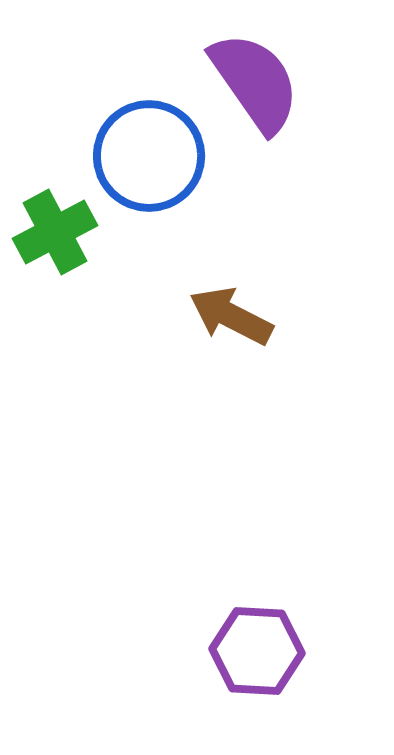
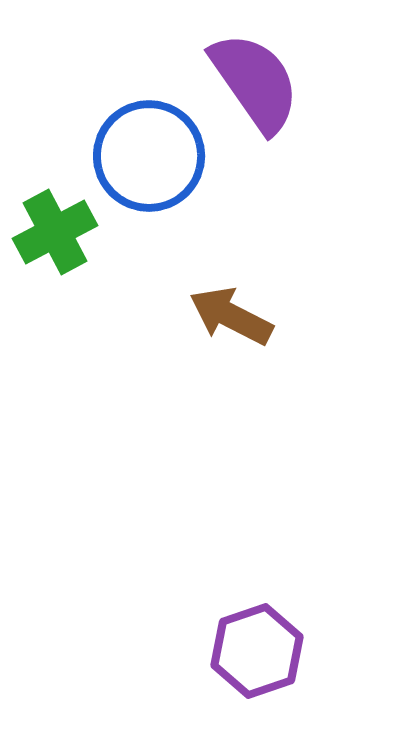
purple hexagon: rotated 22 degrees counterclockwise
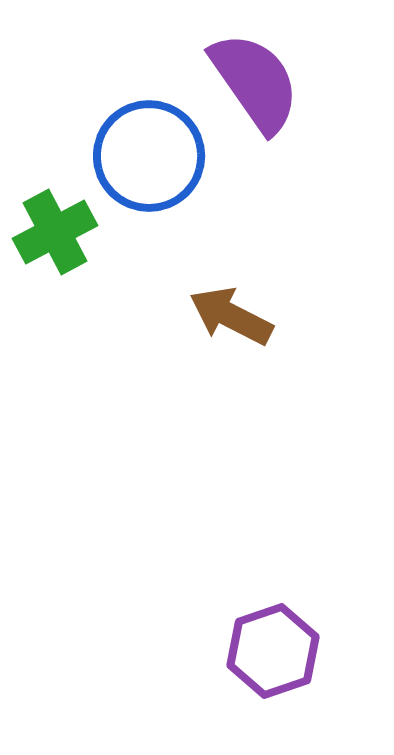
purple hexagon: moved 16 px right
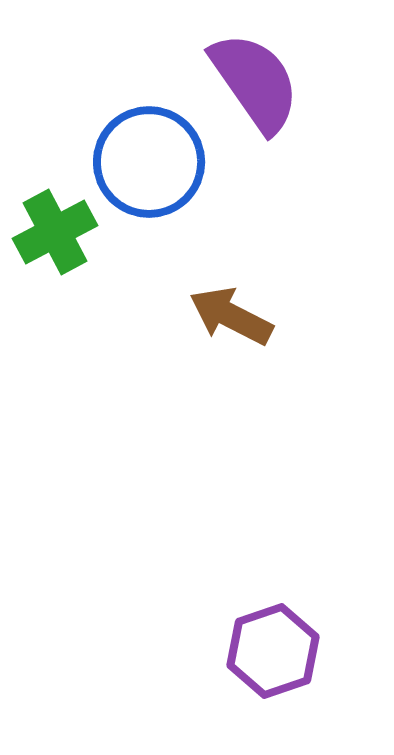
blue circle: moved 6 px down
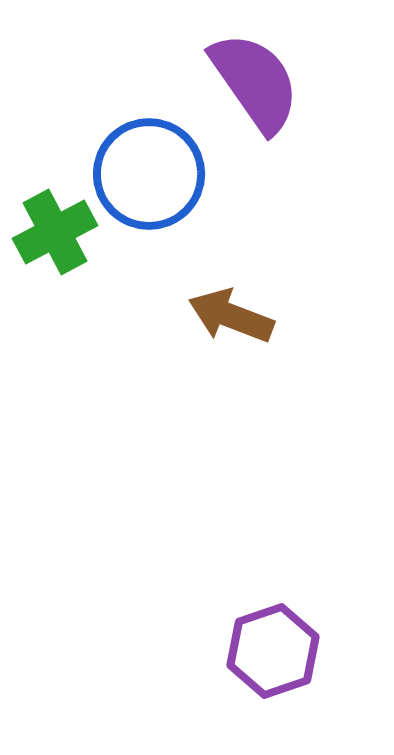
blue circle: moved 12 px down
brown arrow: rotated 6 degrees counterclockwise
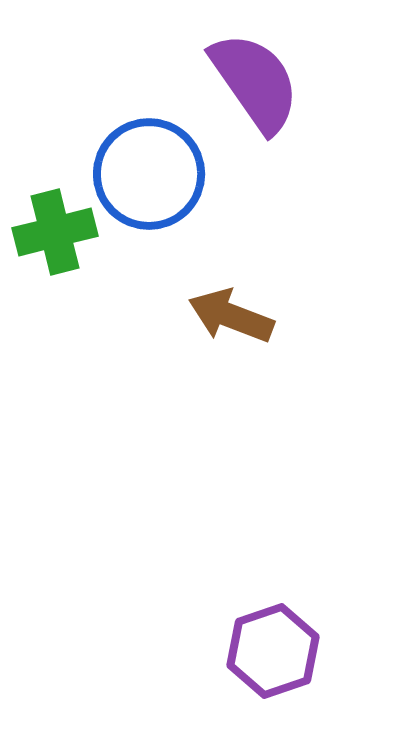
green cross: rotated 14 degrees clockwise
